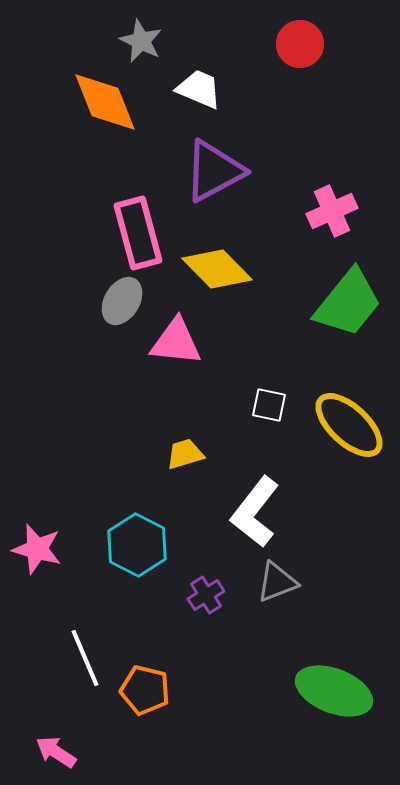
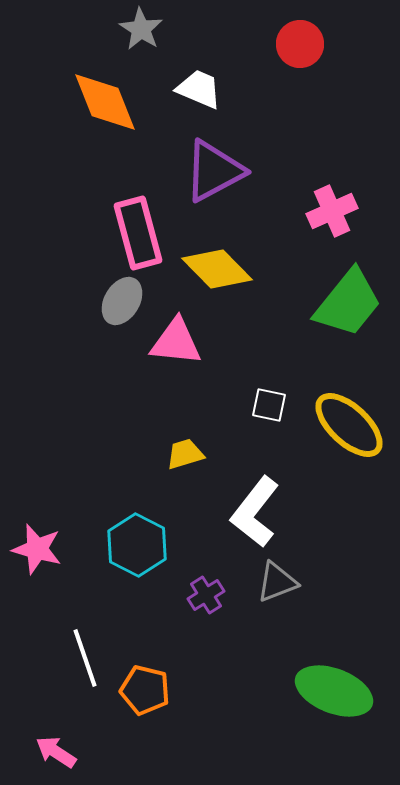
gray star: moved 12 px up; rotated 6 degrees clockwise
white line: rotated 4 degrees clockwise
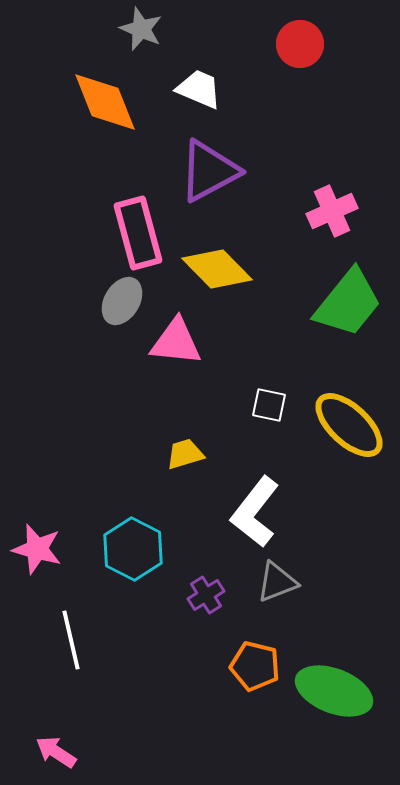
gray star: rotated 9 degrees counterclockwise
purple triangle: moved 5 px left
cyan hexagon: moved 4 px left, 4 px down
white line: moved 14 px left, 18 px up; rotated 6 degrees clockwise
orange pentagon: moved 110 px right, 24 px up
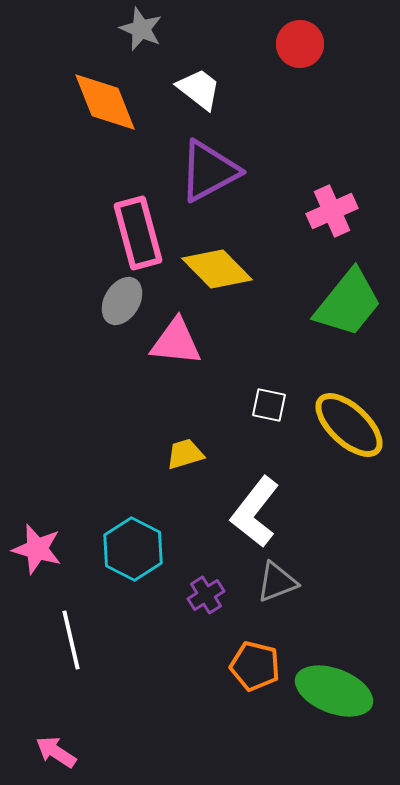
white trapezoid: rotated 15 degrees clockwise
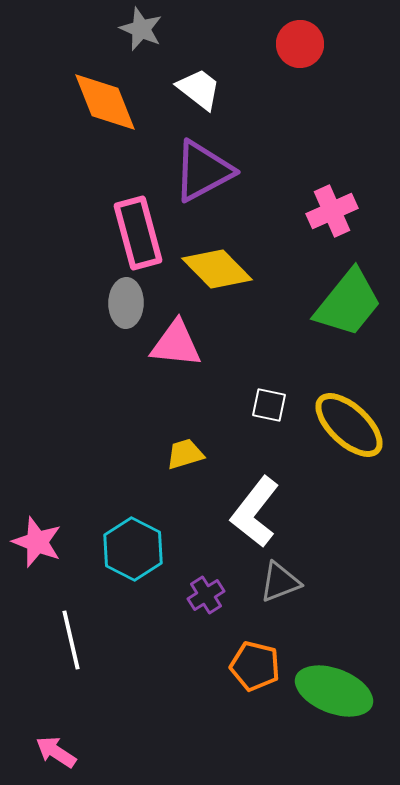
purple triangle: moved 6 px left
gray ellipse: moved 4 px right, 2 px down; rotated 30 degrees counterclockwise
pink triangle: moved 2 px down
pink star: moved 7 px up; rotated 6 degrees clockwise
gray triangle: moved 3 px right
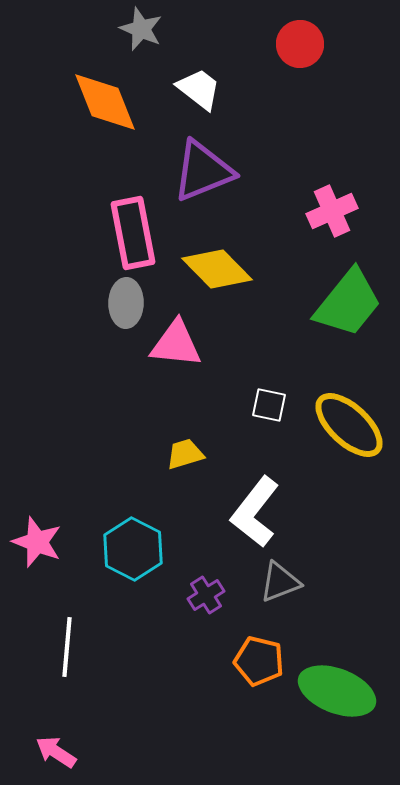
purple triangle: rotated 6 degrees clockwise
pink rectangle: moved 5 px left; rotated 4 degrees clockwise
white line: moved 4 px left, 7 px down; rotated 18 degrees clockwise
orange pentagon: moved 4 px right, 5 px up
green ellipse: moved 3 px right
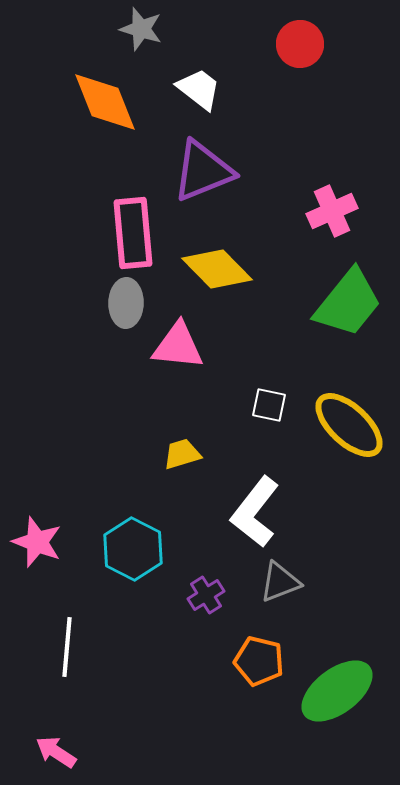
gray star: rotated 6 degrees counterclockwise
pink rectangle: rotated 6 degrees clockwise
pink triangle: moved 2 px right, 2 px down
yellow trapezoid: moved 3 px left
green ellipse: rotated 58 degrees counterclockwise
